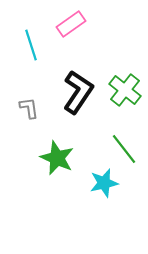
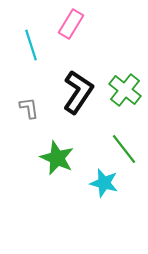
pink rectangle: rotated 24 degrees counterclockwise
cyan star: rotated 28 degrees clockwise
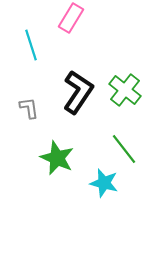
pink rectangle: moved 6 px up
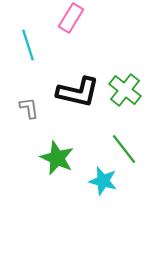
cyan line: moved 3 px left
black L-shape: rotated 69 degrees clockwise
cyan star: moved 1 px left, 2 px up
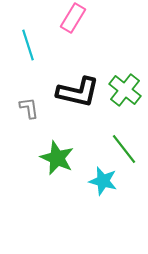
pink rectangle: moved 2 px right
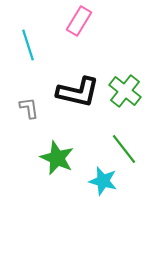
pink rectangle: moved 6 px right, 3 px down
green cross: moved 1 px down
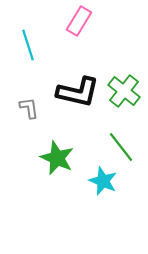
green cross: moved 1 px left
green line: moved 3 px left, 2 px up
cyan star: rotated 8 degrees clockwise
